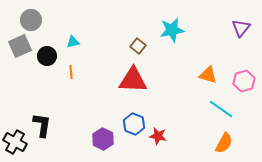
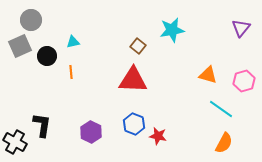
purple hexagon: moved 12 px left, 7 px up
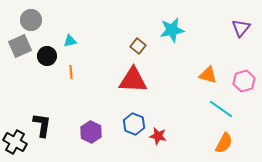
cyan triangle: moved 3 px left, 1 px up
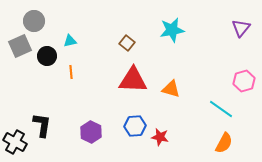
gray circle: moved 3 px right, 1 px down
brown square: moved 11 px left, 3 px up
orange triangle: moved 37 px left, 14 px down
blue hexagon: moved 1 px right, 2 px down; rotated 25 degrees counterclockwise
red star: moved 2 px right, 1 px down
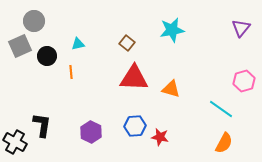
cyan triangle: moved 8 px right, 3 px down
red triangle: moved 1 px right, 2 px up
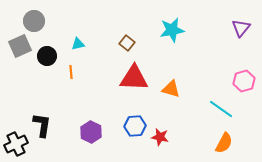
black cross: moved 1 px right, 2 px down; rotated 35 degrees clockwise
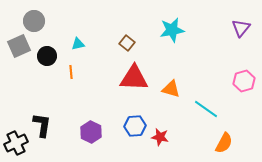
gray square: moved 1 px left
cyan line: moved 15 px left
black cross: moved 1 px up
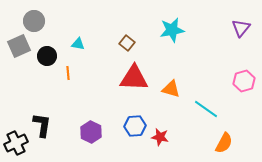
cyan triangle: rotated 24 degrees clockwise
orange line: moved 3 px left, 1 px down
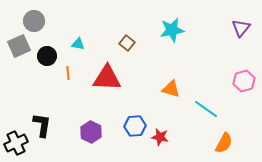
red triangle: moved 27 px left
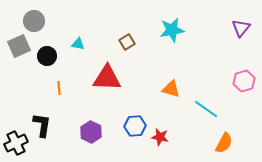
brown square: moved 1 px up; rotated 21 degrees clockwise
orange line: moved 9 px left, 15 px down
